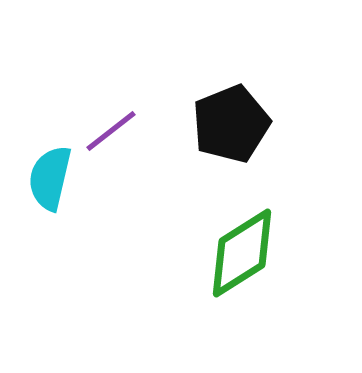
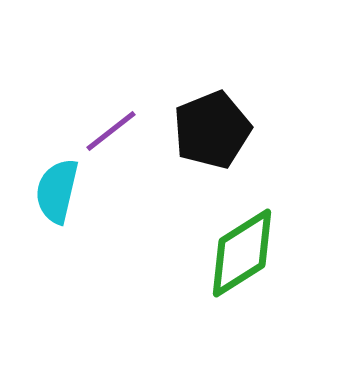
black pentagon: moved 19 px left, 6 px down
cyan semicircle: moved 7 px right, 13 px down
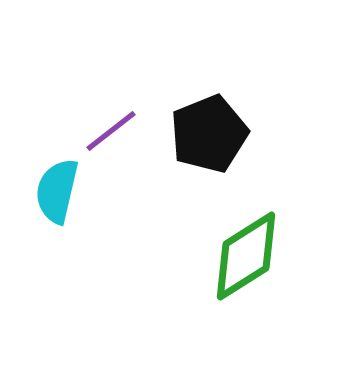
black pentagon: moved 3 px left, 4 px down
green diamond: moved 4 px right, 3 px down
